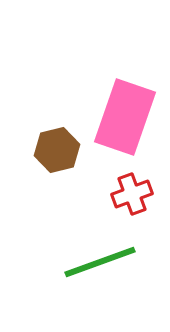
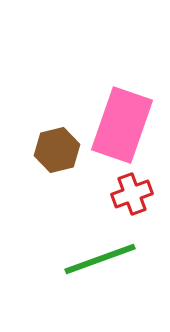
pink rectangle: moved 3 px left, 8 px down
green line: moved 3 px up
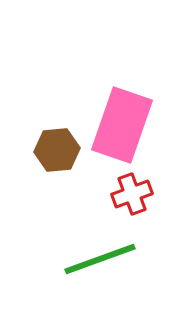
brown hexagon: rotated 9 degrees clockwise
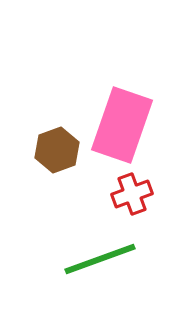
brown hexagon: rotated 15 degrees counterclockwise
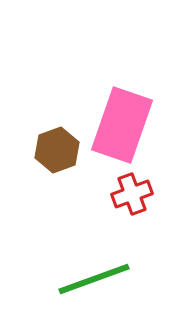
green line: moved 6 px left, 20 px down
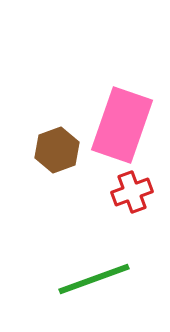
red cross: moved 2 px up
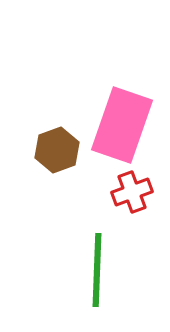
green line: moved 3 px right, 9 px up; rotated 68 degrees counterclockwise
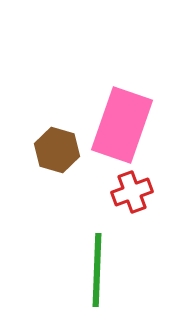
brown hexagon: rotated 24 degrees counterclockwise
